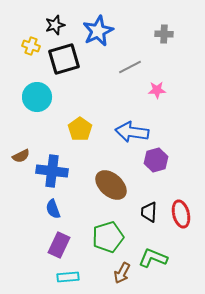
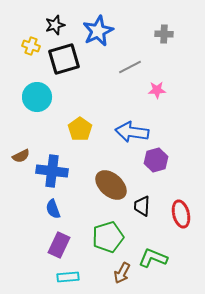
black trapezoid: moved 7 px left, 6 px up
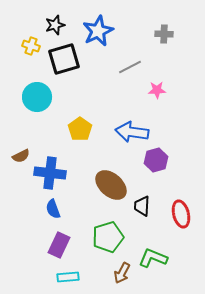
blue cross: moved 2 px left, 2 px down
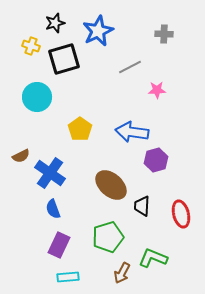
black star: moved 2 px up
blue cross: rotated 28 degrees clockwise
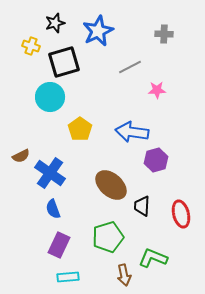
black square: moved 3 px down
cyan circle: moved 13 px right
brown arrow: moved 2 px right, 2 px down; rotated 40 degrees counterclockwise
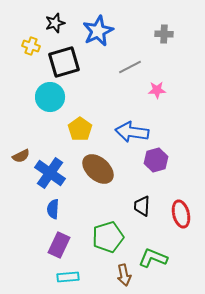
brown ellipse: moved 13 px left, 16 px up
blue semicircle: rotated 24 degrees clockwise
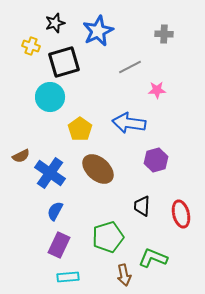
blue arrow: moved 3 px left, 9 px up
blue semicircle: moved 2 px right, 2 px down; rotated 24 degrees clockwise
